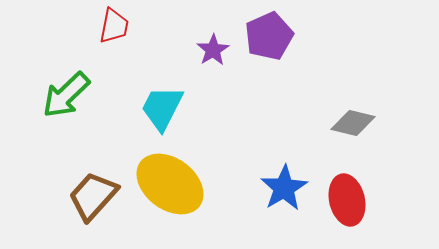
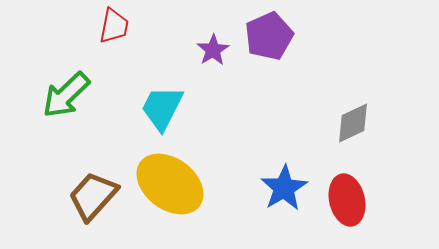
gray diamond: rotated 39 degrees counterclockwise
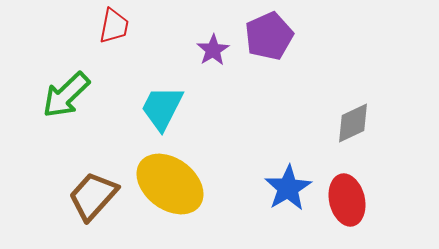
blue star: moved 4 px right
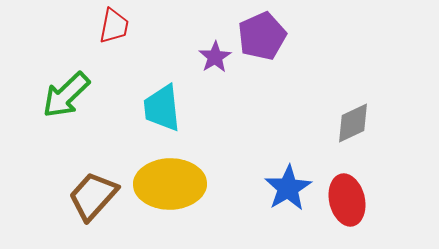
purple pentagon: moved 7 px left
purple star: moved 2 px right, 7 px down
cyan trapezoid: rotated 33 degrees counterclockwise
yellow ellipse: rotated 38 degrees counterclockwise
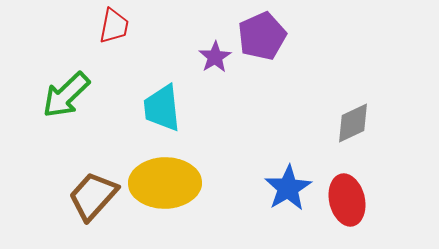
yellow ellipse: moved 5 px left, 1 px up
